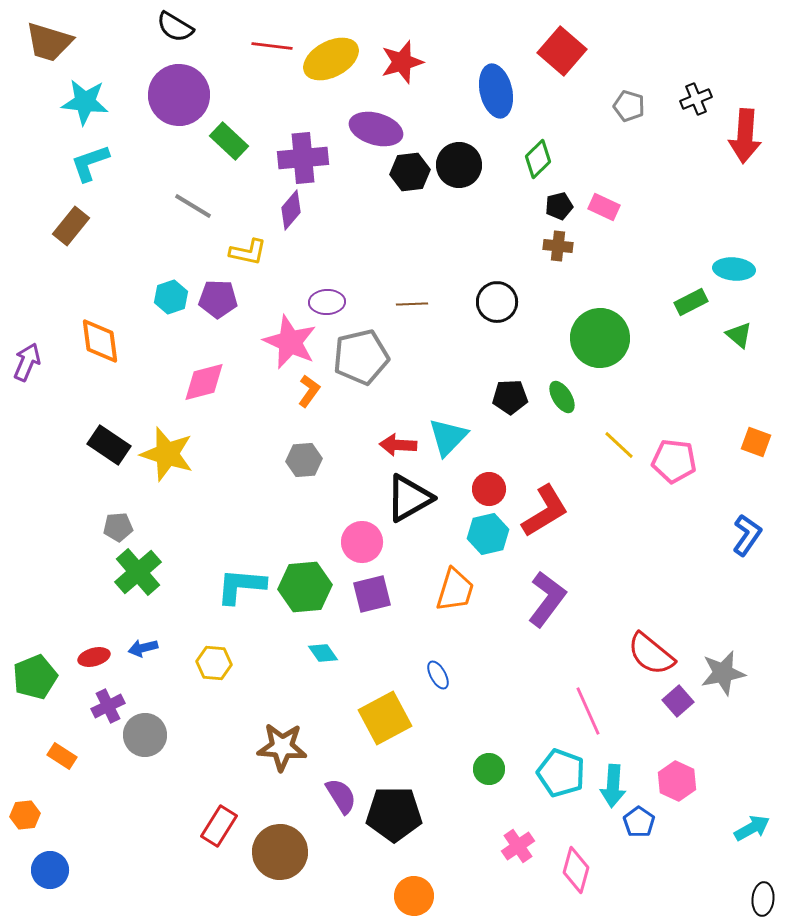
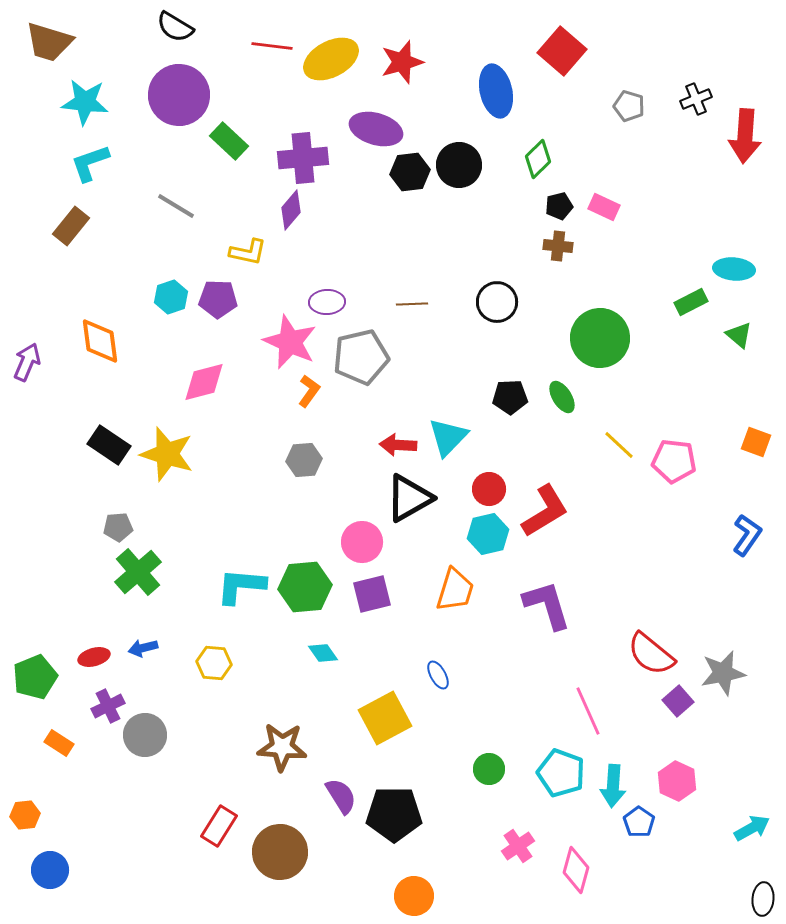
gray line at (193, 206): moved 17 px left
purple L-shape at (547, 599): moved 6 px down; rotated 54 degrees counterclockwise
orange rectangle at (62, 756): moved 3 px left, 13 px up
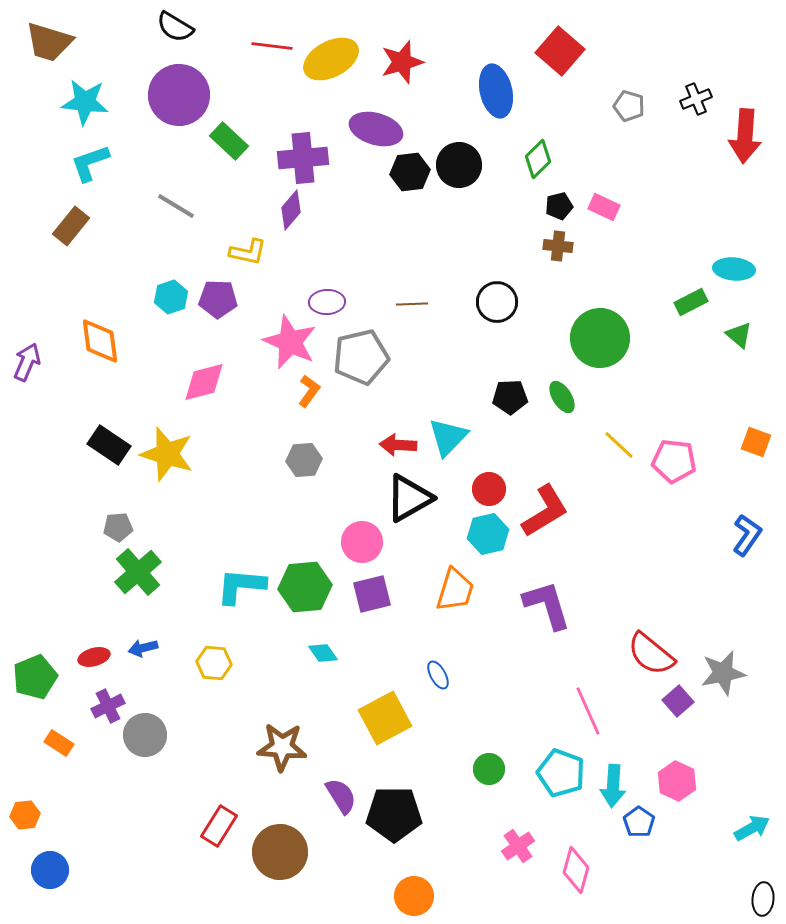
red square at (562, 51): moved 2 px left
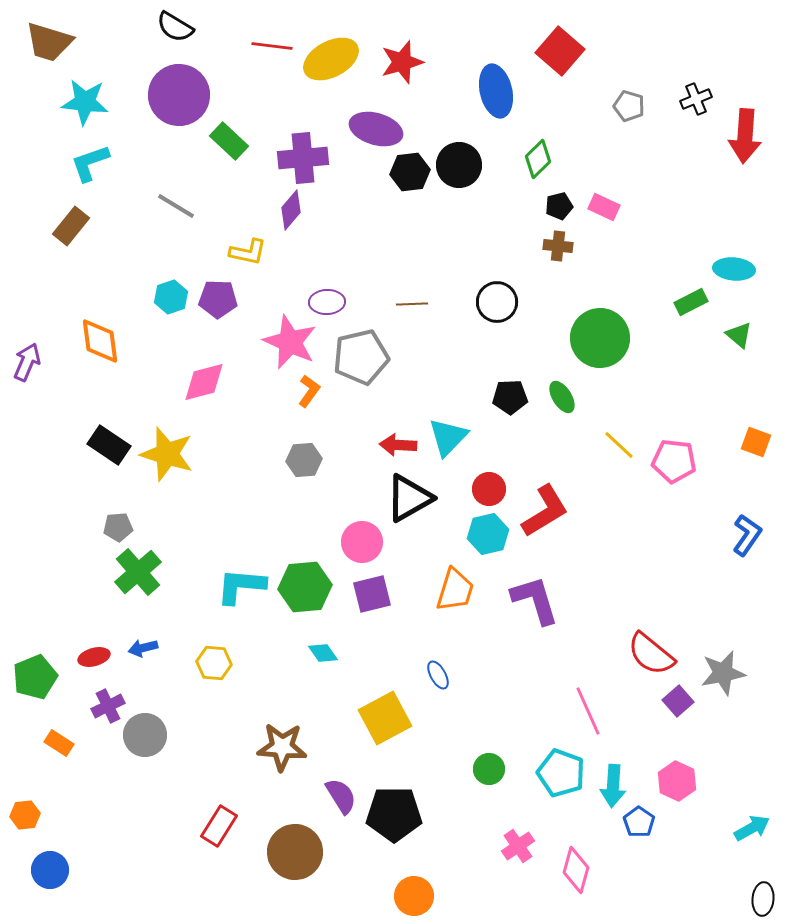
purple L-shape at (547, 605): moved 12 px left, 5 px up
brown circle at (280, 852): moved 15 px right
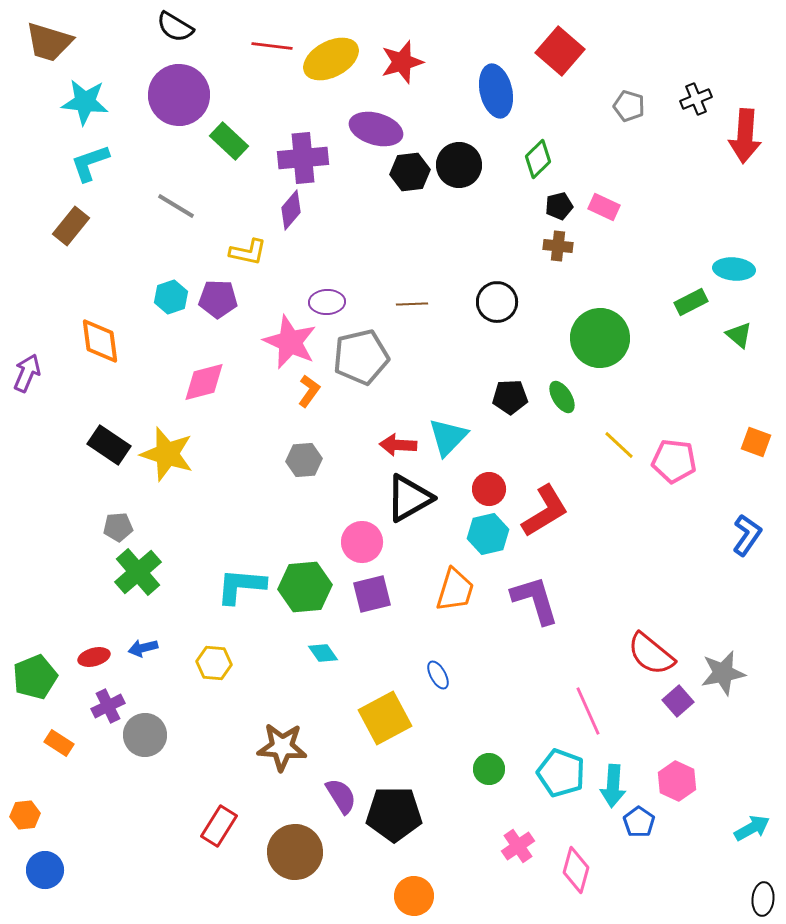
purple arrow at (27, 362): moved 11 px down
blue circle at (50, 870): moved 5 px left
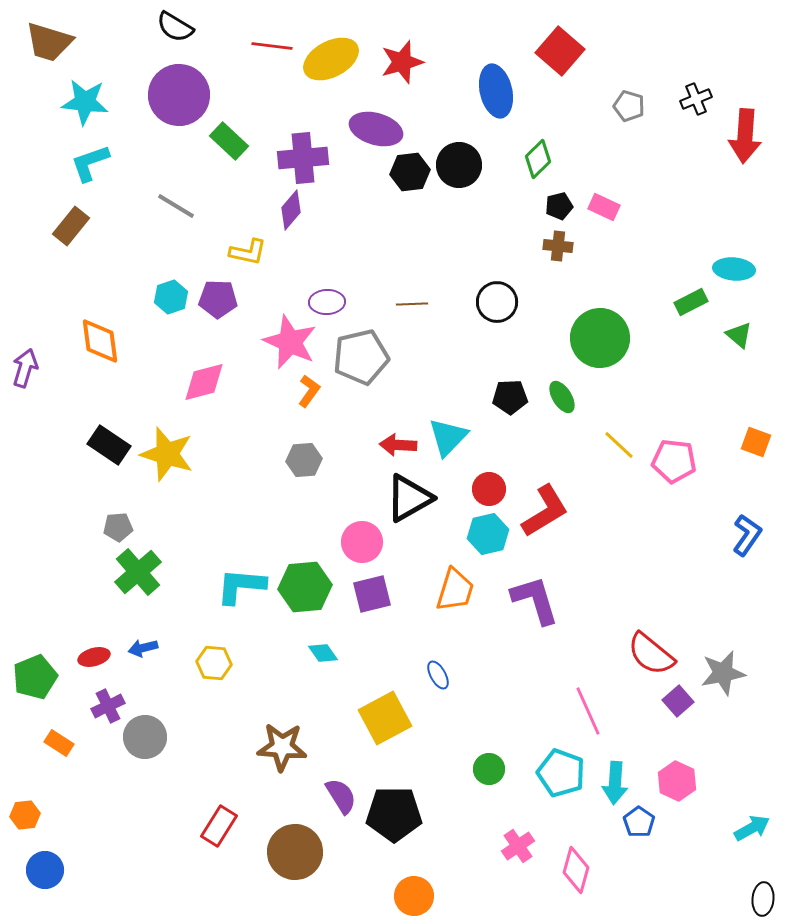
purple arrow at (27, 373): moved 2 px left, 5 px up; rotated 6 degrees counterclockwise
gray circle at (145, 735): moved 2 px down
cyan arrow at (613, 786): moved 2 px right, 3 px up
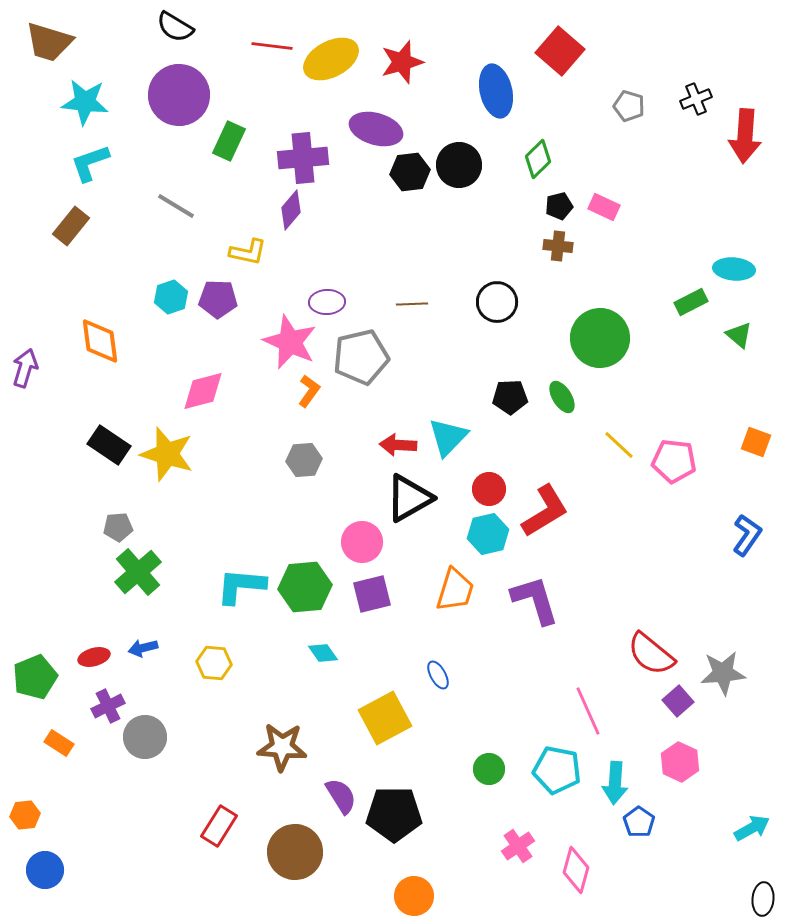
green rectangle at (229, 141): rotated 72 degrees clockwise
pink diamond at (204, 382): moved 1 px left, 9 px down
gray star at (723, 673): rotated 6 degrees clockwise
cyan pentagon at (561, 773): moved 4 px left, 3 px up; rotated 9 degrees counterclockwise
pink hexagon at (677, 781): moved 3 px right, 19 px up
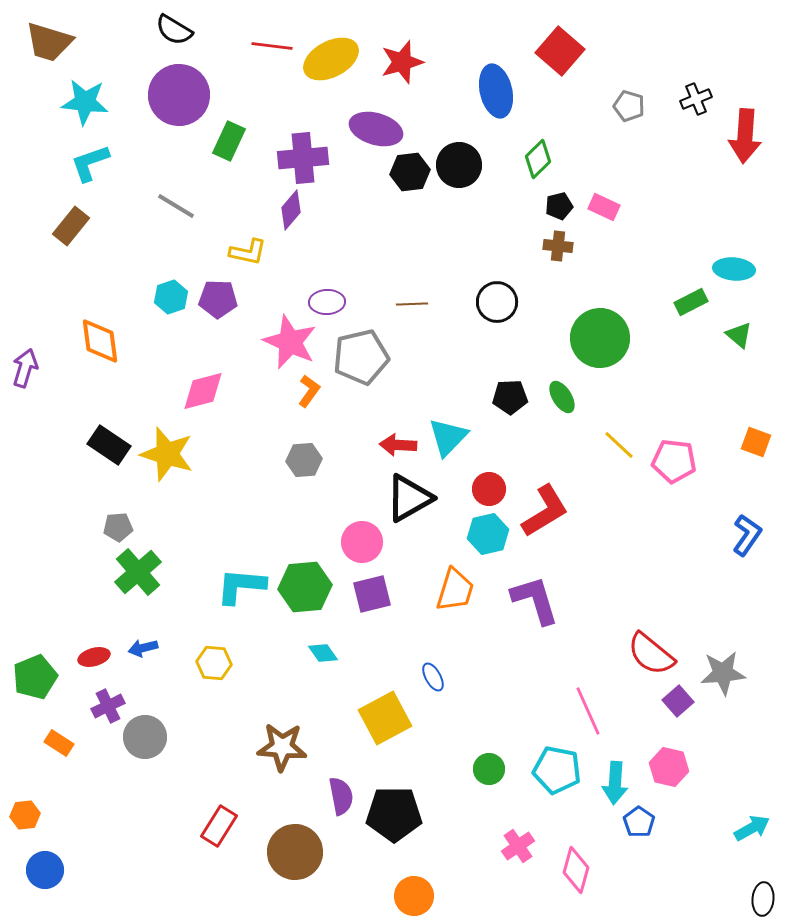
black semicircle at (175, 27): moved 1 px left, 3 px down
blue ellipse at (438, 675): moved 5 px left, 2 px down
pink hexagon at (680, 762): moved 11 px left, 5 px down; rotated 12 degrees counterclockwise
purple semicircle at (341, 796): rotated 21 degrees clockwise
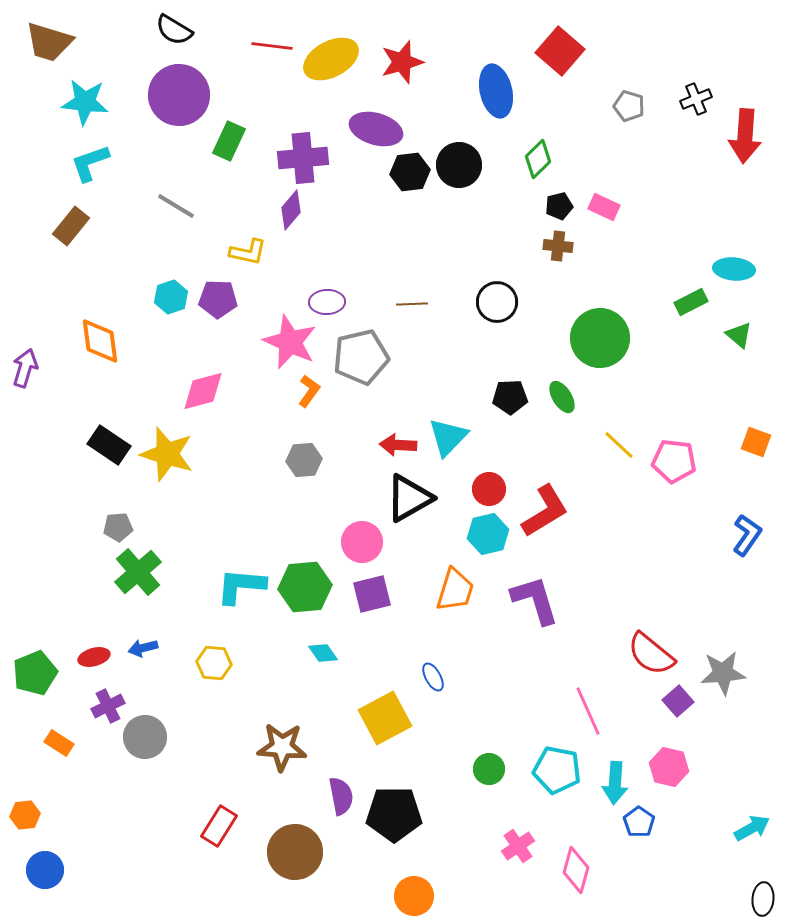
green pentagon at (35, 677): moved 4 px up
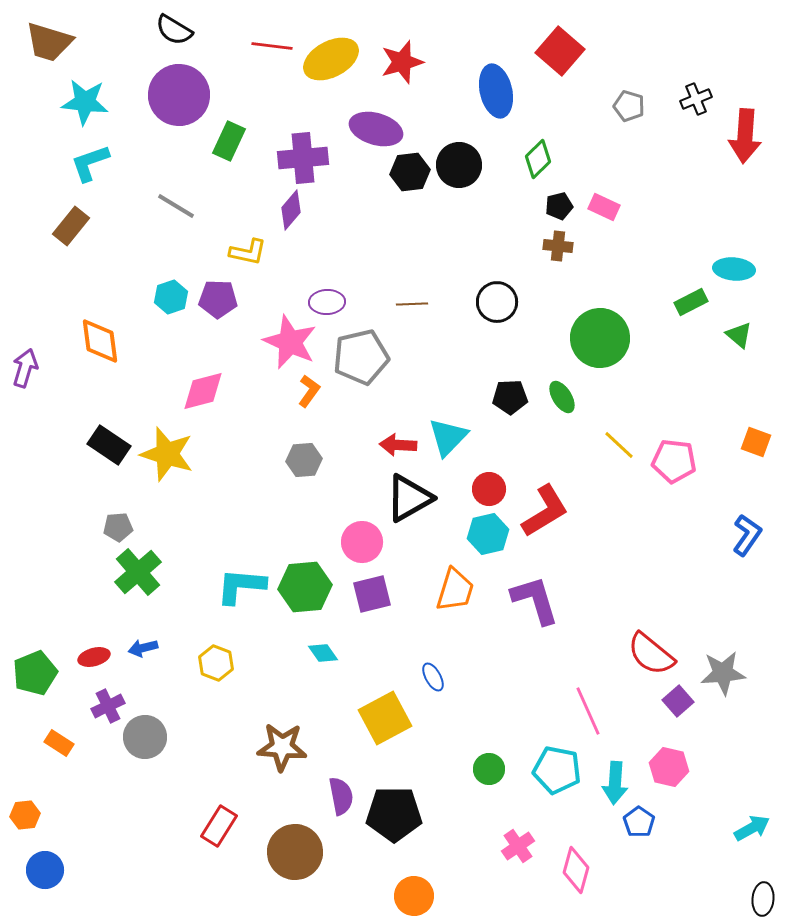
yellow hexagon at (214, 663): moved 2 px right; rotated 16 degrees clockwise
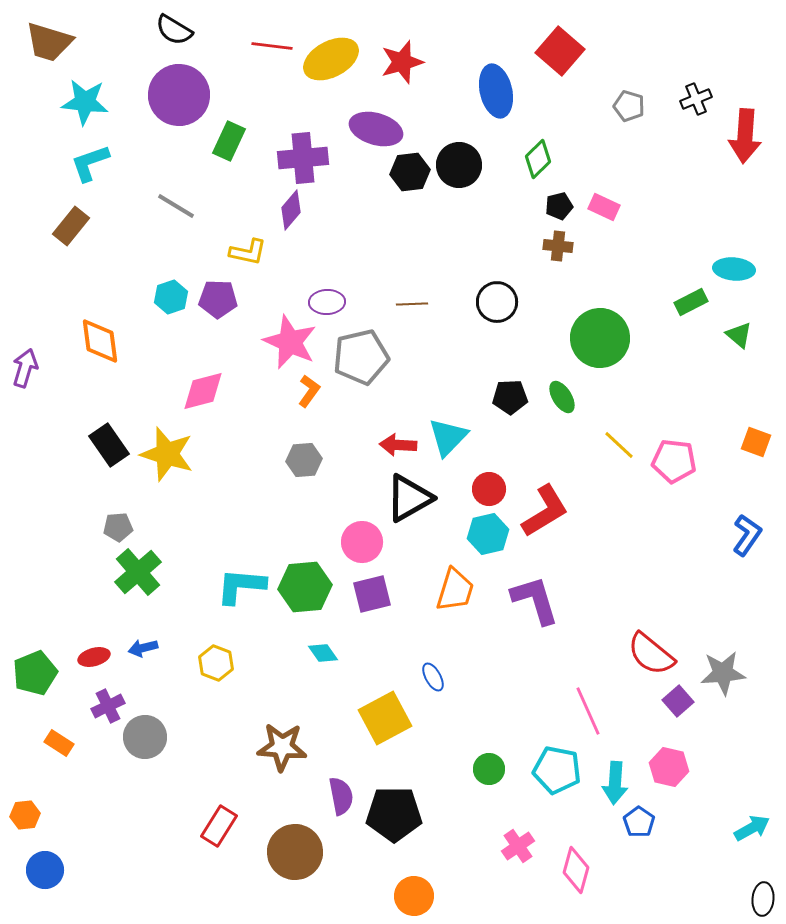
black rectangle at (109, 445): rotated 21 degrees clockwise
